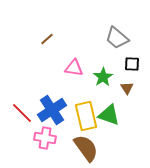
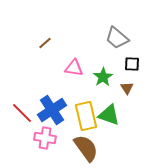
brown line: moved 2 px left, 4 px down
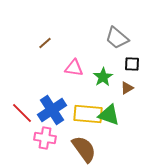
brown triangle: rotated 32 degrees clockwise
yellow rectangle: moved 2 px right, 2 px up; rotated 72 degrees counterclockwise
brown semicircle: moved 2 px left, 1 px down
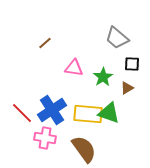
green triangle: moved 2 px up
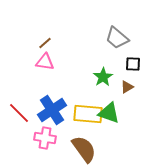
black square: moved 1 px right
pink triangle: moved 29 px left, 6 px up
brown triangle: moved 1 px up
red line: moved 3 px left
